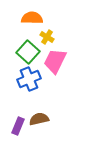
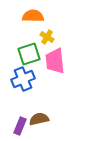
orange semicircle: moved 1 px right, 2 px up
green square: moved 1 px right, 2 px down; rotated 30 degrees clockwise
pink trapezoid: rotated 32 degrees counterclockwise
blue cross: moved 6 px left
purple rectangle: moved 2 px right
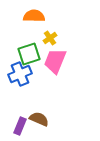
orange semicircle: moved 1 px right
yellow cross: moved 3 px right, 1 px down; rotated 24 degrees clockwise
pink trapezoid: rotated 28 degrees clockwise
blue cross: moved 3 px left, 5 px up
brown semicircle: rotated 36 degrees clockwise
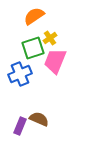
orange semicircle: rotated 35 degrees counterclockwise
green square: moved 4 px right, 6 px up
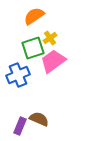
pink trapezoid: moved 2 px left; rotated 32 degrees clockwise
blue cross: moved 2 px left, 1 px down
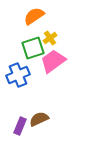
brown semicircle: rotated 48 degrees counterclockwise
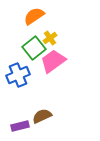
green square: moved 1 px right; rotated 20 degrees counterclockwise
brown semicircle: moved 3 px right, 3 px up
purple rectangle: rotated 54 degrees clockwise
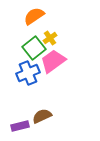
blue cross: moved 10 px right, 2 px up
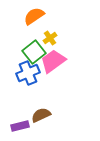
green square: moved 4 px down
brown semicircle: moved 1 px left, 1 px up
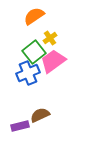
brown semicircle: moved 1 px left
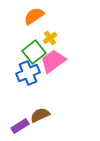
purple rectangle: rotated 18 degrees counterclockwise
